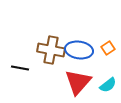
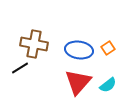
brown cross: moved 17 px left, 6 px up
black line: rotated 42 degrees counterclockwise
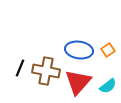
brown cross: moved 12 px right, 27 px down
orange square: moved 2 px down
black line: rotated 36 degrees counterclockwise
cyan semicircle: moved 1 px down
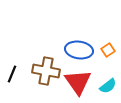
black line: moved 8 px left, 6 px down
red triangle: rotated 16 degrees counterclockwise
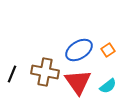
blue ellipse: rotated 40 degrees counterclockwise
brown cross: moved 1 px left, 1 px down
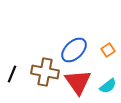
blue ellipse: moved 5 px left; rotated 12 degrees counterclockwise
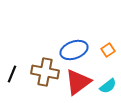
blue ellipse: rotated 24 degrees clockwise
red triangle: rotated 28 degrees clockwise
